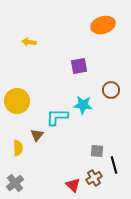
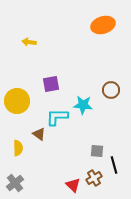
purple square: moved 28 px left, 18 px down
brown triangle: moved 2 px right, 1 px up; rotated 32 degrees counterclockwise
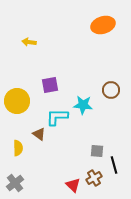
purple square: moved 1 px left, 1 px down
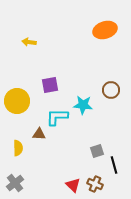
orange ellipse: moved 2 px right, 5 px down
brown triangle: rotated 32 degrees counterclockwise
gray square: rotated 24 degrees counterclockwise
brown cross: moved 1 px right, 6 px down; rotated 35 degrees counterclockwise
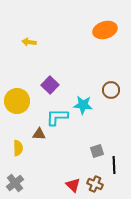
purple square: rotated 36 degrees counterclockwise
black line: rotated 12 degrees clockwise
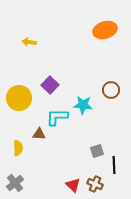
yellow circle: moved 2 px right, 3 px up
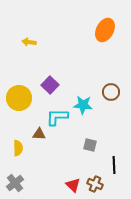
orange ellipse: rotated 45 degrees counterclockwise
brown circle: moved 2 px down
gray square: moved 7 px left, 6 px up; rotated 32 degrees clockwise
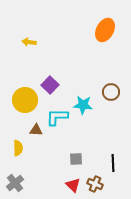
yellow circle: moved 6 px right, 2 px down
brown triangle: moved 3 px left, 4 px up
gray square: moved 14 px left, 14 px down; rotated 16 degrees counterclockwise
black line: moved 1 px left, 2 px up
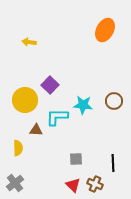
brown circle: moved 3 px right, 9 px down
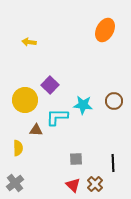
brown cross: rotated 21 degrees clockwise
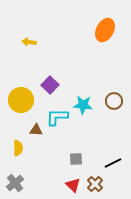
yellow circle: moved 4 px left
black line: rotated 66 degrees clockwise
